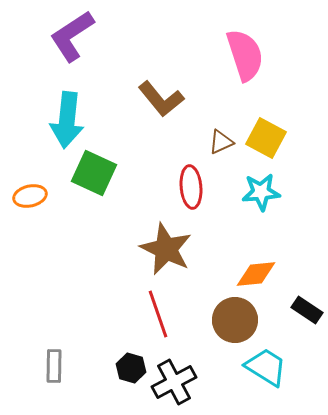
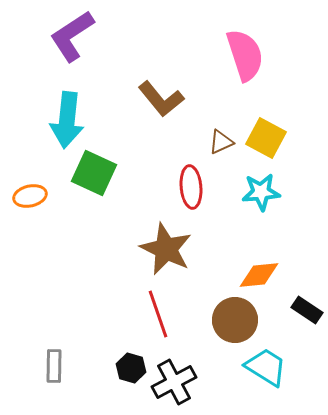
orange diamond: moved 3 px right, 1 px down
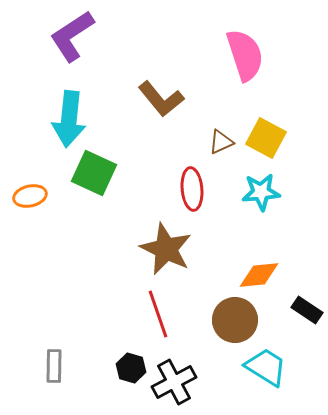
cyan arrow: moved 2 px right, 1 px up
red ellipse: moved 1 px right, 2 px down
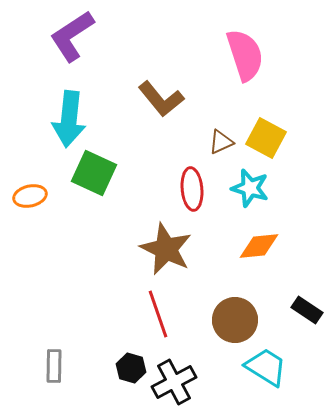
cyan star: moved 11 px left, 4 px up; rotated 21 degrees clockwise
orange diamond: moved 29 px up
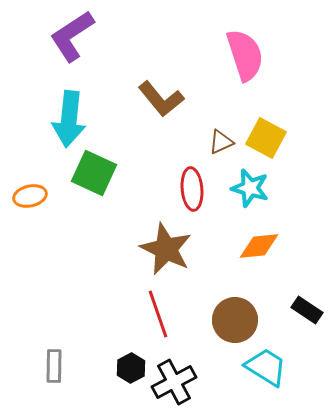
black hexagon: rotated 16 degrees clockwise
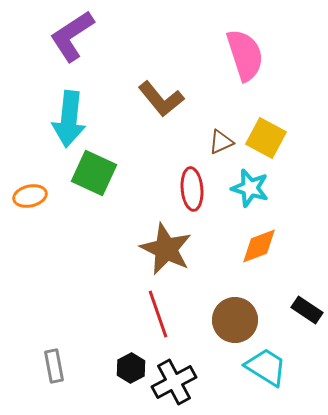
orange diamond: rotated 15 degrees counterclockwise
gray rectangle: rotated 12 degrees counterclockwise
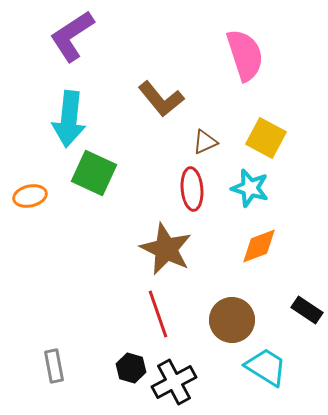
brown triangle: moved 16 px left
brown circle: moved 3 px left
black hexagon: rotated 16 degrees counterclockwise
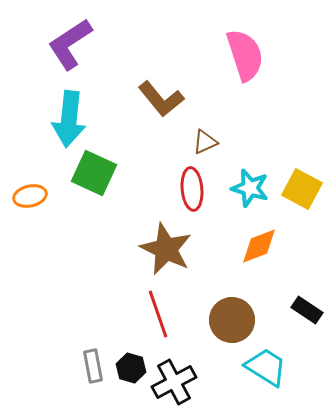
purple L-shape: moved 2 px left, 8 px down
yellow square: moved 36 px right, 51 px down
gray rectangle: moved 39 px right
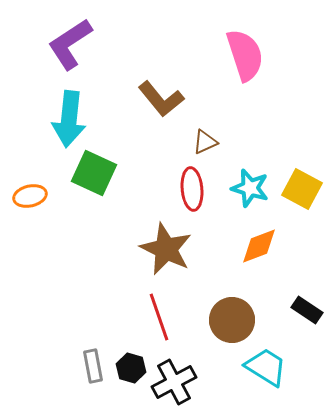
red line: moved 1 px right, 3 px down
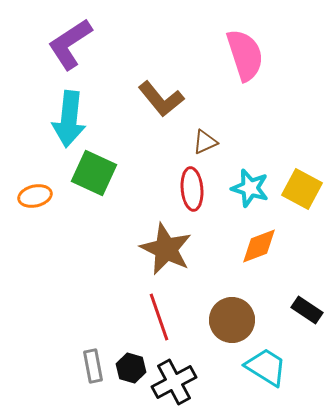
orange ellipse: moved 5 px right
